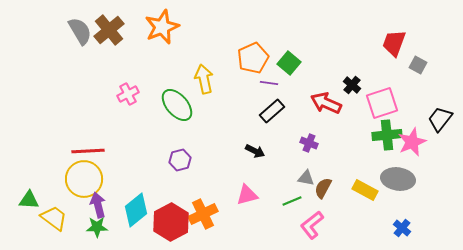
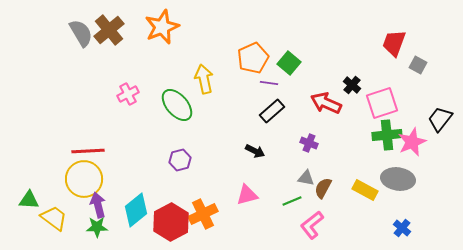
gray semicircle: moved 1 px right, 2 px down
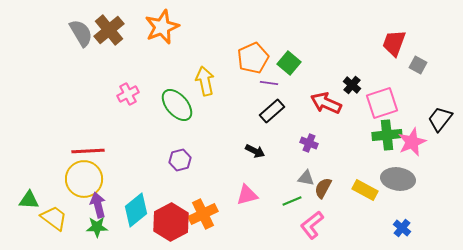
yellow arrow: moved 1 px right, 2 px down
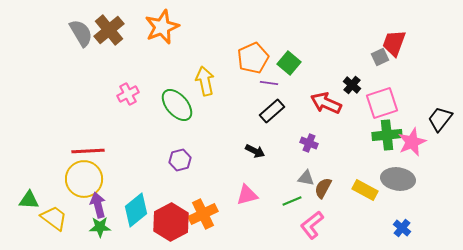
gray square: moved 38 px left, 8 px up; rotated 36 degrees clockwise
green star: moved 3 px right
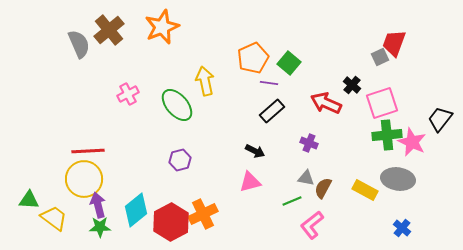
gray semicircle: moved 2 px left, 11 px down; rotated 8 degrees clockwise
pink star: rotated 24 degrees counterclockwise
pink triangle: moved 3 px right, 13 px up
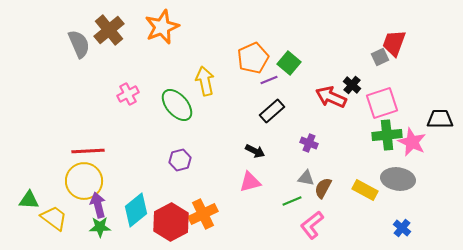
purple line: moved 3 px up; rotated 30 degrees counterclockwise
red arrow: moved 5 px right, 6 px up
black trapezoid: rotated 52 degrees clockwise
yellow circle: moved 2 px down
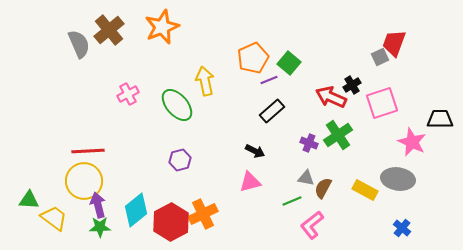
black cross: rotated 18 degrees clockwise
green cross: moved 49 px left; rotated 28 degrees counterclockwise
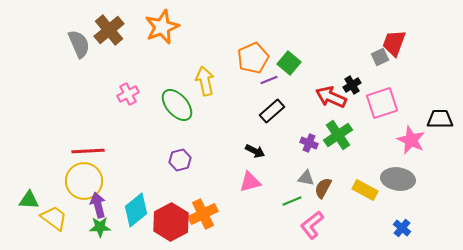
pink star: moved 1 px left, 2 px up
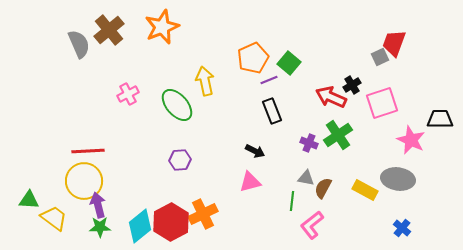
black rectangle: rotated 70 degrees counterclockwise
purple hexagon: rotated 10 degrees clockwise
green line: rotated 60 degrees counterclockwise
cyan diamond: moved 4 px right, 16 px down
